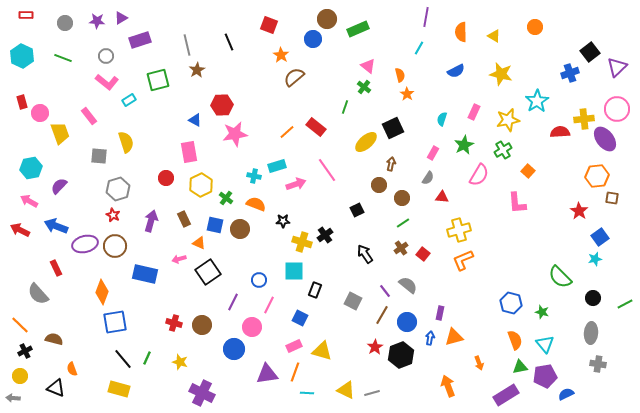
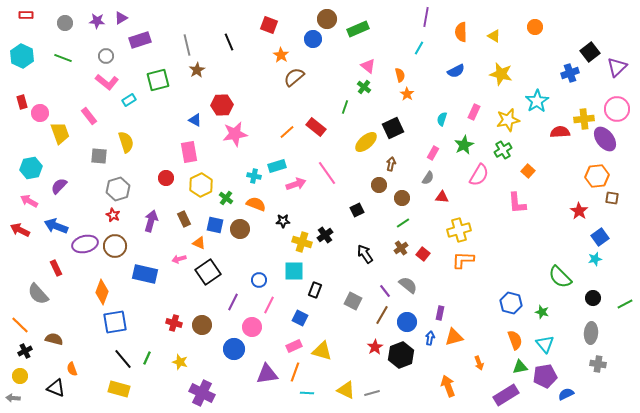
pink line at (327, 170): moved 3 px down
orange L-shape at (463, 260): rotated 25 degrees clockwise
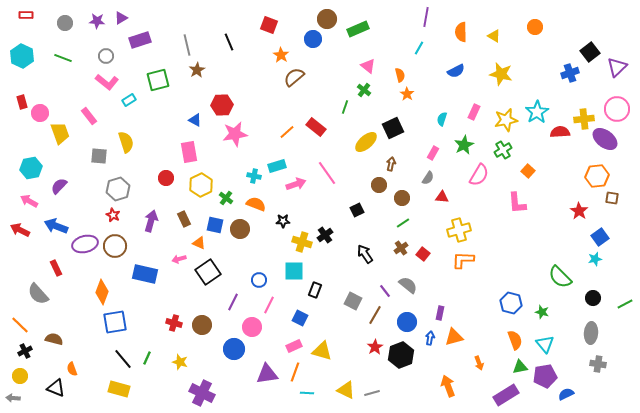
green cross at (364, 87): moved 3 px down
cyan star at (537, 101): moved 11 px down
yellow star at (508, 120): moved 2 px left
purple ellipse at (605, 139): rotated 15 degrees counterclockwise
brown line at (382, 315): moved 7 px left
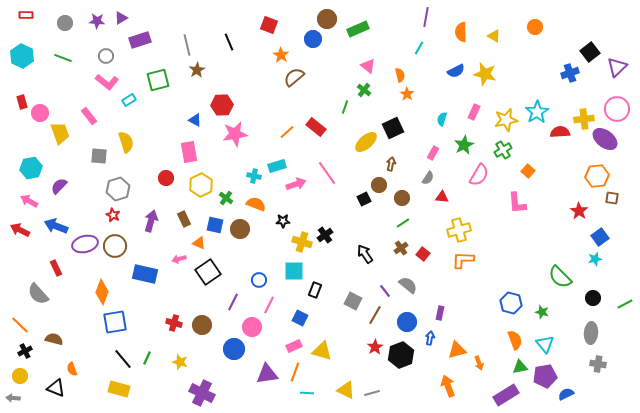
yellow star at (501, 74): moved 16 px left
black square at (357, 210): moved 7 px right, 11 px up
orange triangle at (454, 337): moved 3 px right, 13 px down
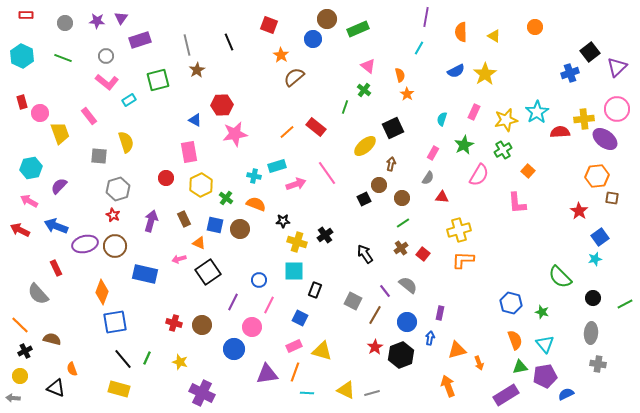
purple triangle at (121, 18): rotated 24 degrees counterclockwise
yellow star at (485, 74): rotated 25 degrees clockwise
yellow ellipse at (366, 142): moved 1 px left, 4 px down
yellow cross at (302, 242): moved 5 px left
brown semicircle at (54, 339): moved 2 px left
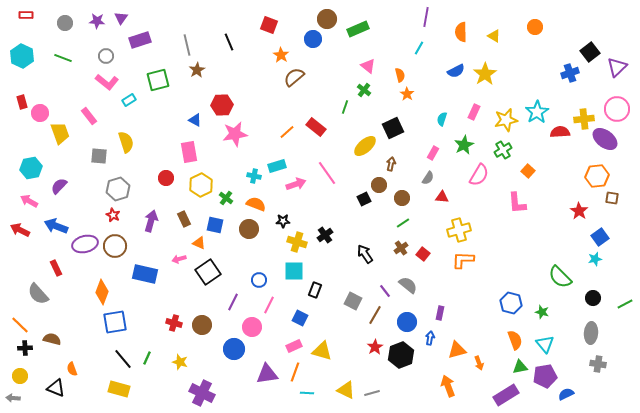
brown circle at (240, 229): moved 9 px right
black cross at (25, 351): moved 3 px up; rotated 24 degrees clockwise
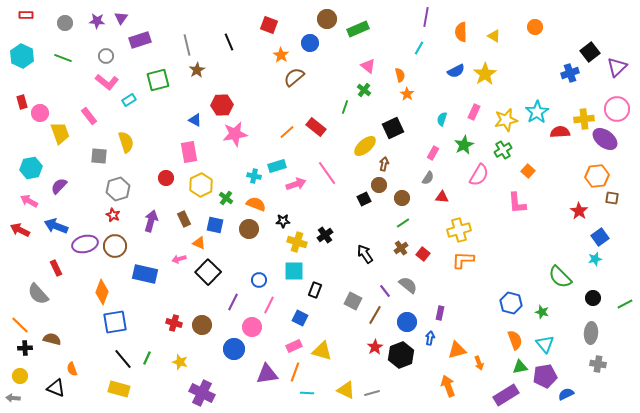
blue circle at (313, 39): moved 3 px left, 4 px down
brown arrow at (391, 164): moved 7 px left
black square at (208, 272): rotated 10 degrees counterclockwise
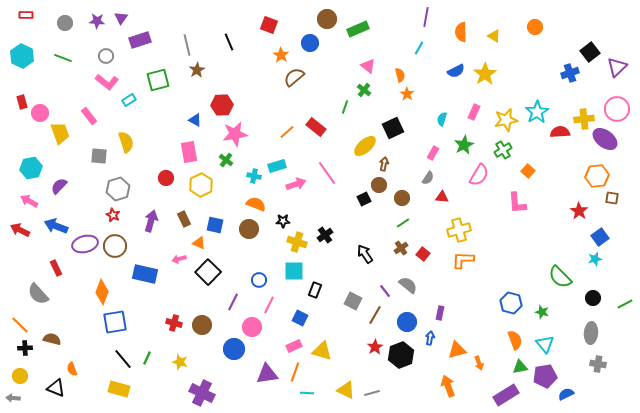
green cross at (226, 198): moved 38 px up
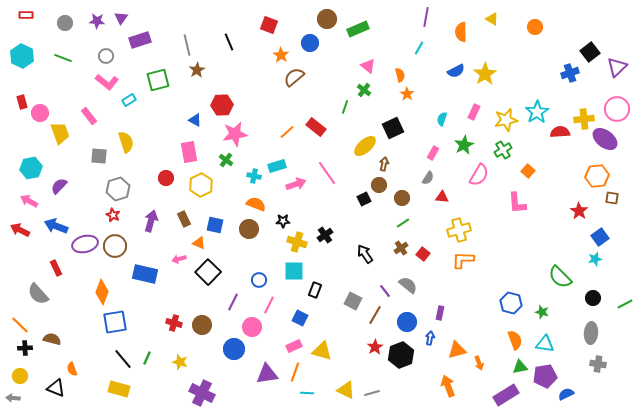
yellow triangle at (494, 36): moved 2 px left, 17 px up
cyan triangle at (545, 344): rotated 42 degrees counterclockwise
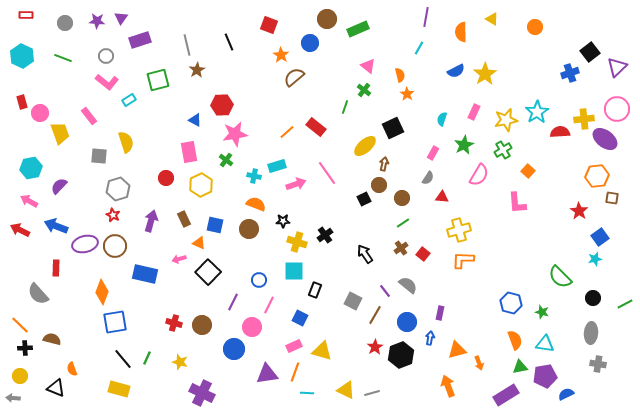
red rectangle at (56, 268): rotated 28 degrees clockwise
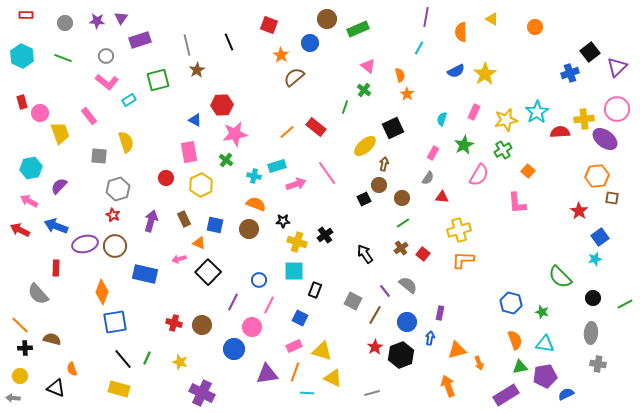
yellow triangle at (346, 390): moved 13 px left, 12 px up
